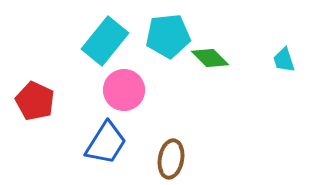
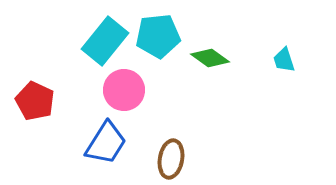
cyan pentagon: moved 10 px left
green diamond: rotated 9 degrees counterclockwise
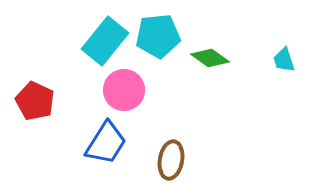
brown ellipse: moved 1 px down
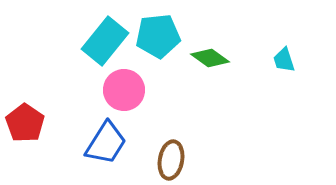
red pentagon: moved 10 px left, 22 px down; rotated 9 degrees clockwise
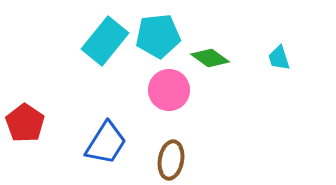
cyan trapezoid: moved 5 px left, 2 px up
pink circle: moved 45 px right
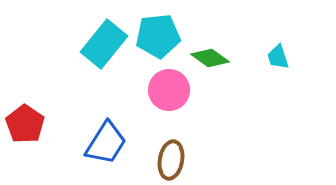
cyan rectangle: moved 1 px left, 3 px down
cyan trapezoid: moved 1 px left, 1 px up
red pentagon: moved 1 px down
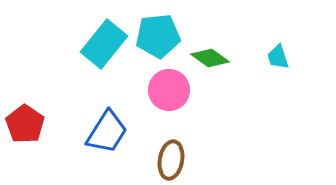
blue trapezoid: moved 1 px right, 11 px up
